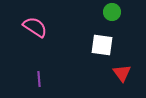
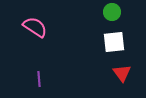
white square: moved 12 px right, 3 px up; rotated 15 degrees counterclockwise
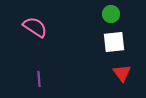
green circle: moved 1 px left, 2 px down
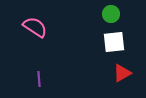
red triangle: rotated 36 degrees clockwise
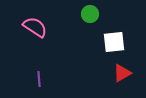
green circle: moved 21 px left
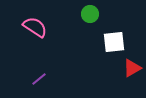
red triangle: moved 10 px right, 5 px up
purple line: rotated 56 degrees clockwise
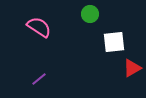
pink semicircle: moved 4 px right
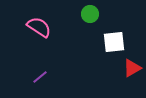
purple line: moved 1 px right, 2 px up
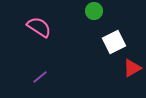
green circle: moved 4 px right, 3 px up
white square: rotated 20 degrees counterclockwise
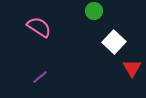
white square: rotated 20 degrees counterclockwise
red triangle: rotated 30 degrees counterclockwise
